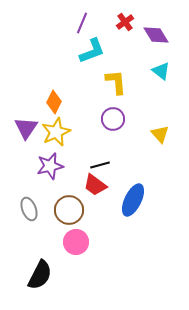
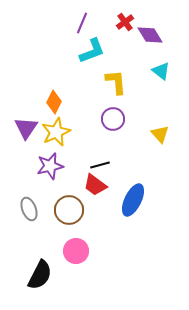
purple diamond: moved 6 px left
pink circle: moved 9 px down
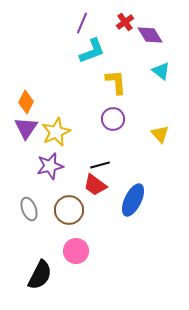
orange diamond: moved 28 px left
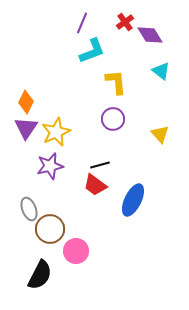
brown circle: moved 19 px left, 19 px down
